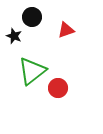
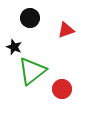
black circle: moved 2 px left, 1 px down
black star: moved 11 px down
red circle: moved 4 px right, 1 px down
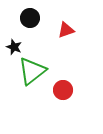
red circle: moved 1 px right, 1 px down
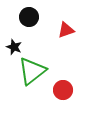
black circle: moved 1 px left, 1 px up
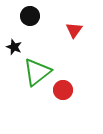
black circle: moved 1 px right, 1 px up
red triangle: moved 8 px right; rotated 36 degrees counterclockwise
green triangle: moved 5 px right, 1 px down
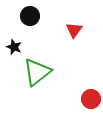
red circle: moved 28 px right, 9 px down
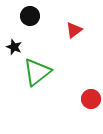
red triangle: rotated 18 degrees clockwise
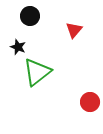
red triangle: rotated 12 degrees counterclockwise
black star: moved 4 px right
red circle: moved 1 px left, 3 px down
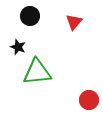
red triangle: moved 8 px up
green triangle: rotated 32 degrees clockwise
red circle: moved 1 px left, 2 px up
